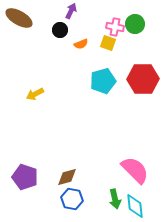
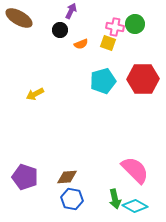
brown diamond: rotated 10 degrees clockwise
cyan diamond: rotated 55 degrees counterclockwise
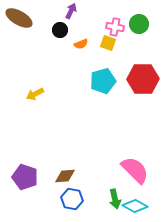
green circle: moved 4 px right
brown diamond: moved 2 px left, 1 px up
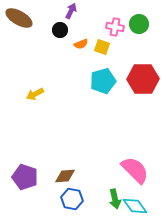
yellow square: moved 6 px left, 4 px down
cyan diamond: rotated 25 degrees clockwise
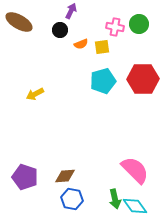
brown ellipse: moved 4 px down
yellow square: rotated 28 degrees counterclockwise
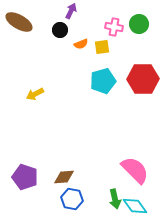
pink cross: moved 1 px left
brown diamond: moved 1 px left, 1 px down
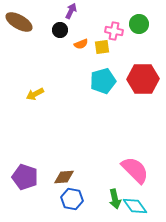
pink cross: moved 4 px down
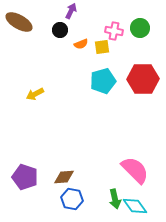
green circle: moved 1 px right, 4 px down
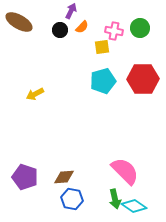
orange semicircle: moved 1 px right, 17 px up; rotated 24 degrees counterclockwise
pink semicircle: moved 10 px left, 1 px down
cyan diamond: moved 1 px left; rotated 20 degrees counterclockwise
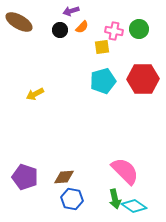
purple arrow: rotated 133 degrees counterclockwise
green circle: moved 1 px left, 1 px down
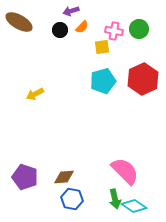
red hexagon: rotated 24 degrees counterclockwise
